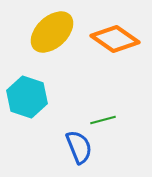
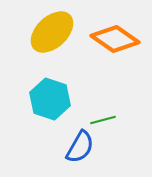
cyan hexagon: moved 23 px right, 2 px down
blue semicircle: moved 1 px right; rotated 52 degrees clockwise
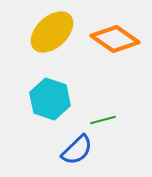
blue semicircle: moved 3 px left, 3 px down; rotated 16 degrees clockwise
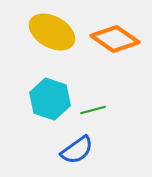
yellow ellipse: rotated 72 degrees clockwise
green line: moved 10 px left, 10 px up
blue semicircle: rotated 8 degrees clockwise
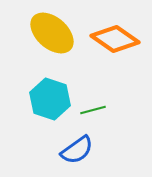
yellow ellipse: moved 1 px down; rotated 12 degrees clockwise
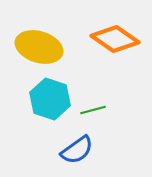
yellow ellipse: moved 13 px left, 14 px down; rotated 24 degrees counterclockwise
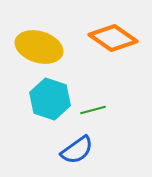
orange diamond: moved 2 px left, 1 px up
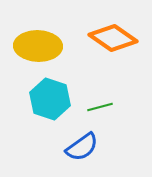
yellow ellipse: moved 1 px left, 1 px up; rotated 15 degrees counterclockwise
green line: moved 7 px right, 3 px up
blue semicircle: moved 5 px right, 3 px up
